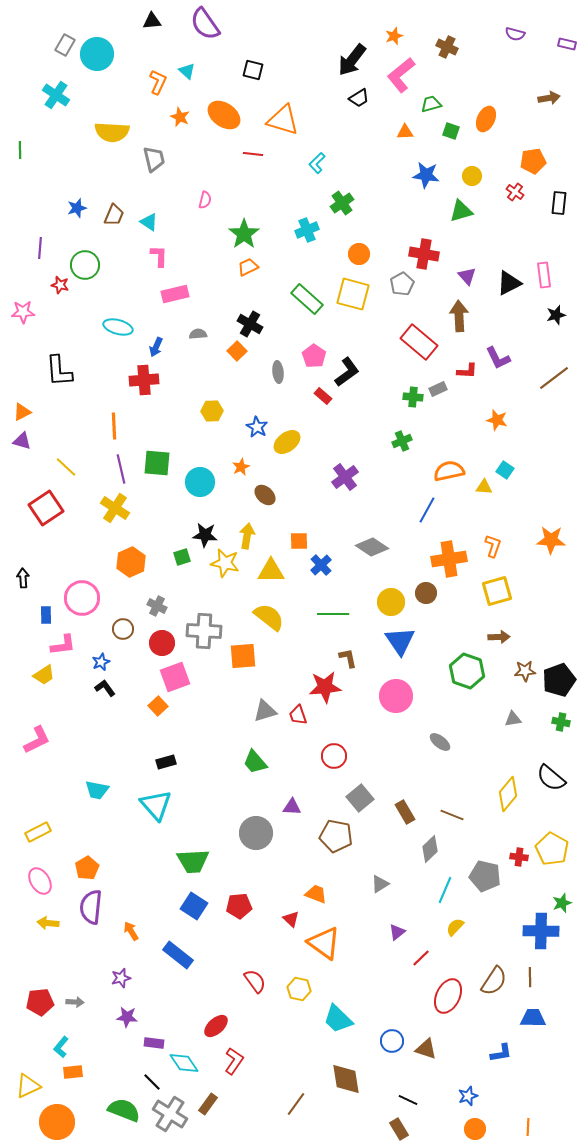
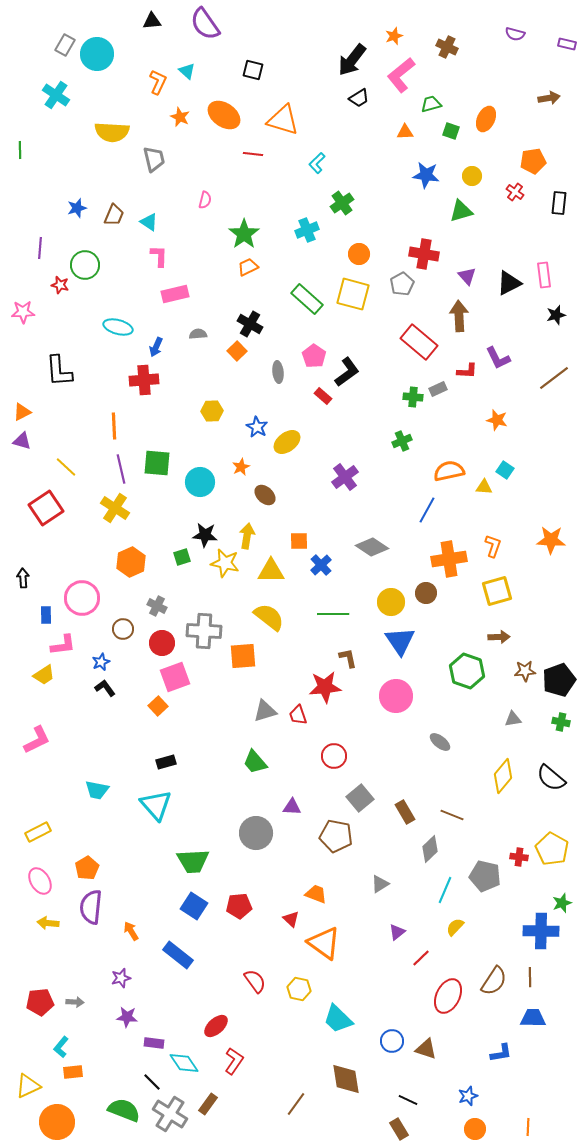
yellow diamond at (508, 794): moved 5 px left, 18 px up
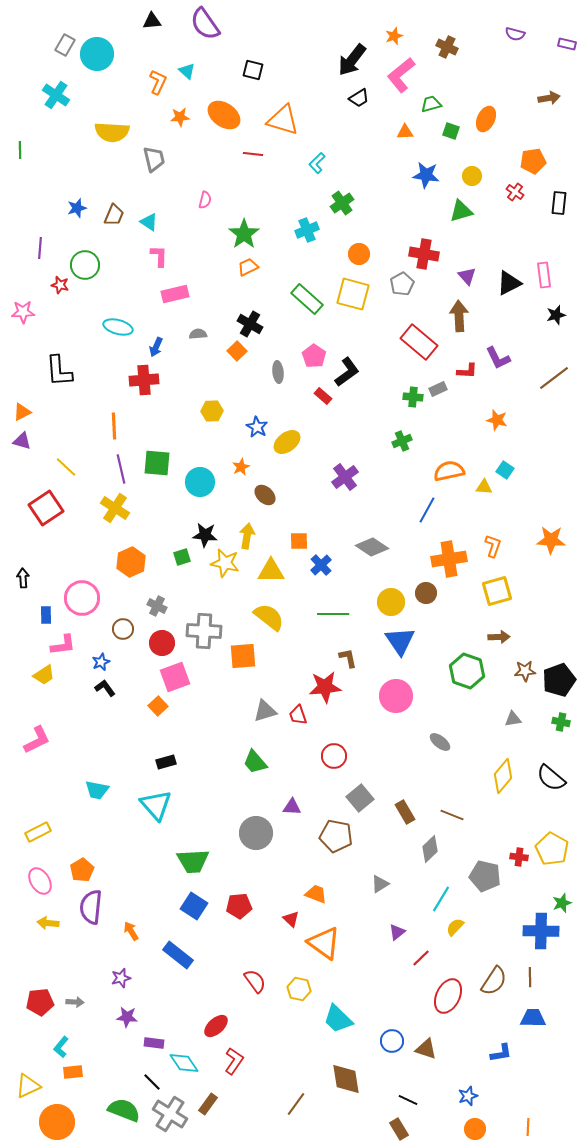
orange star at (180, 117): rotated 30 degrees counterclockwise
orange pentagon at (87, 868): moved 5 px left, 2 px down
cyan line at (445, 890): moved 4 px left, 9 px down; rotated 8 degrees clockwise
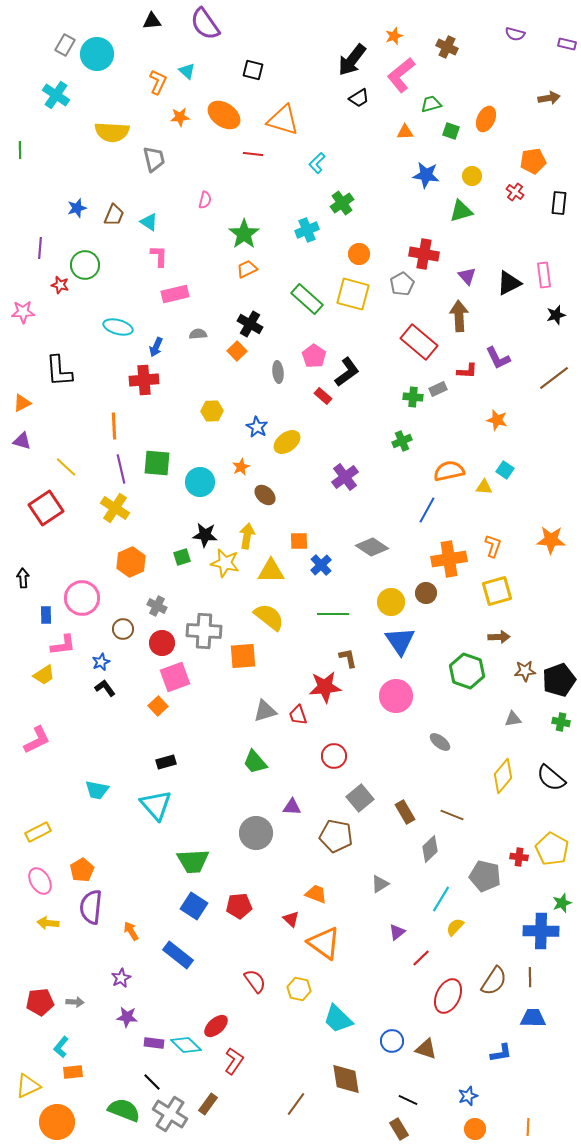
orange trapezoid at (248, 267): moved 1 px left, 2 px down
orange triangle at (22, 412): moved 9 px up
purple star at (121, 978): rotated 12 degrees counterclockwise
cyan diamond at (184, 1063): moved 2 px right, 18 px up; rotated 12 degrees counterclockwise
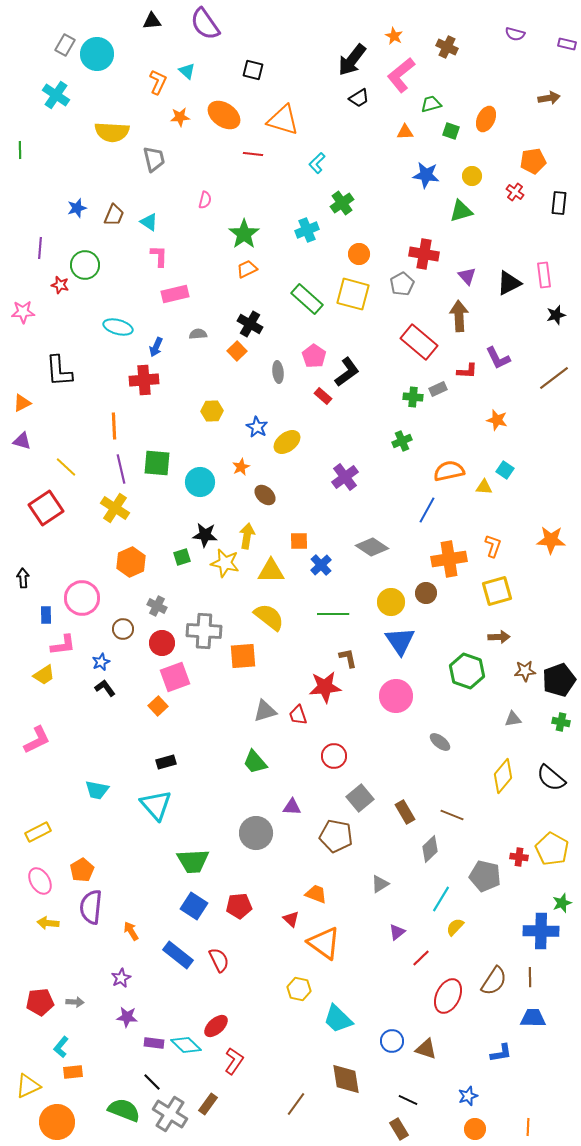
orange star at (394, 36): rotated 24 degrees counterclockwise
red semicircle at (255, 981): moved 36 px left, 21 px up; rotated 10 degrees clockwise
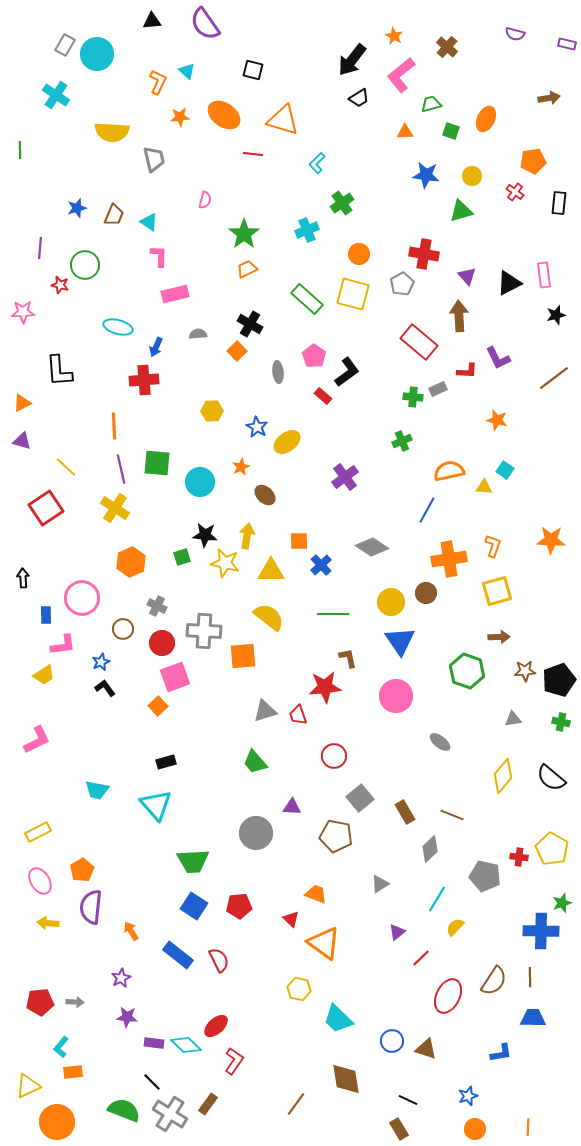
brown cross at (447, 47): rotated 15 degrees clockwise
cyan line at (441, 899): moved 4 px left
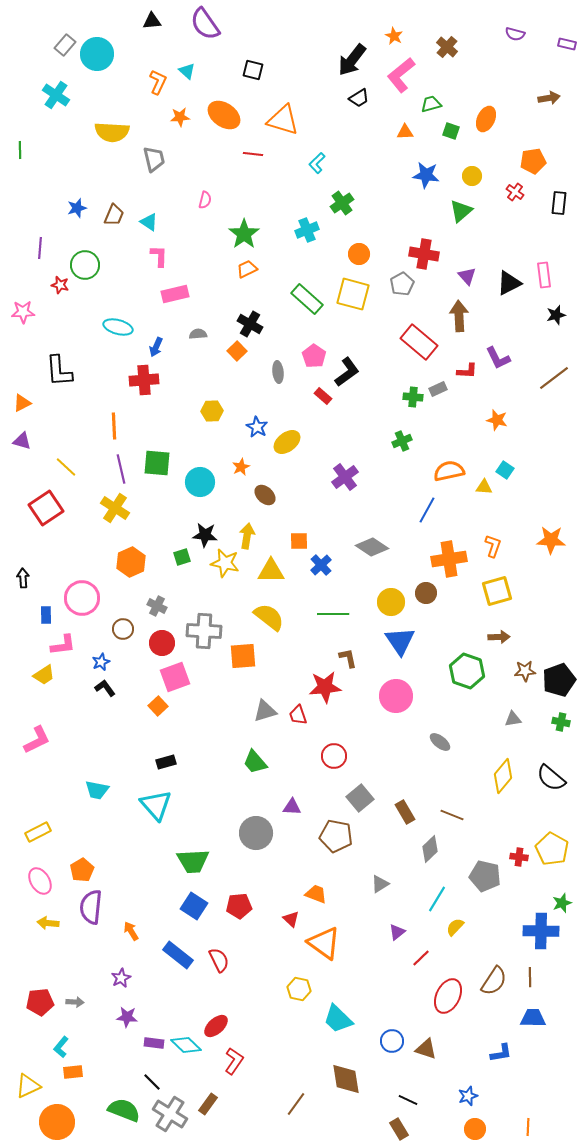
gray rectangle at (65, 45): rotated 10 degrees clockwise
green triangle at (461, 211): rotated 25 degrees counterclockwise
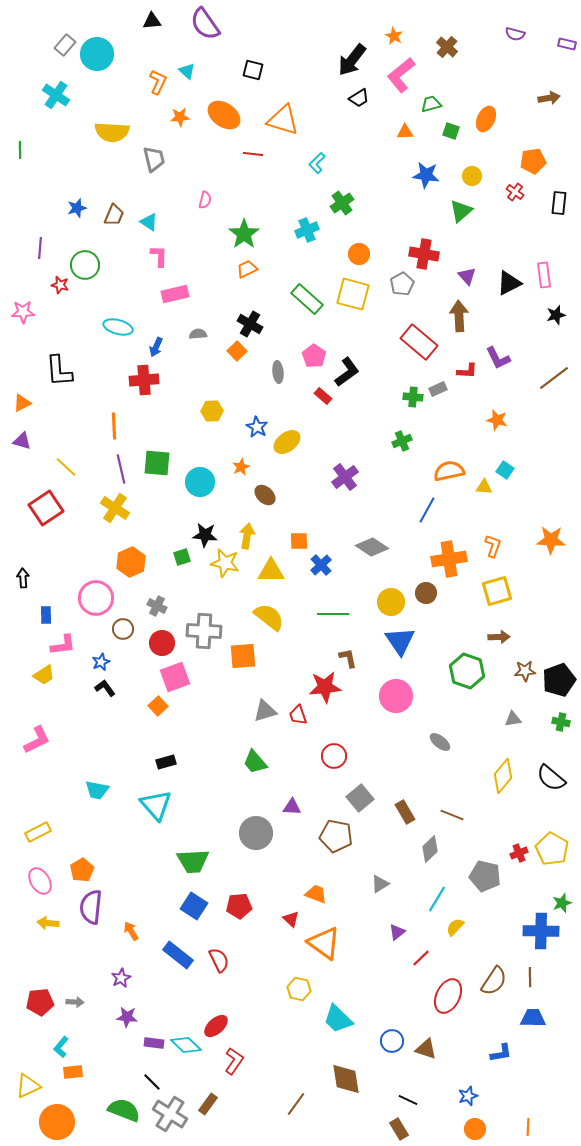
pink circle at (82, 598): moved 14 px right
red cross at (519, 857): moved 4 px up; rotated 30 degrees counterclockwise
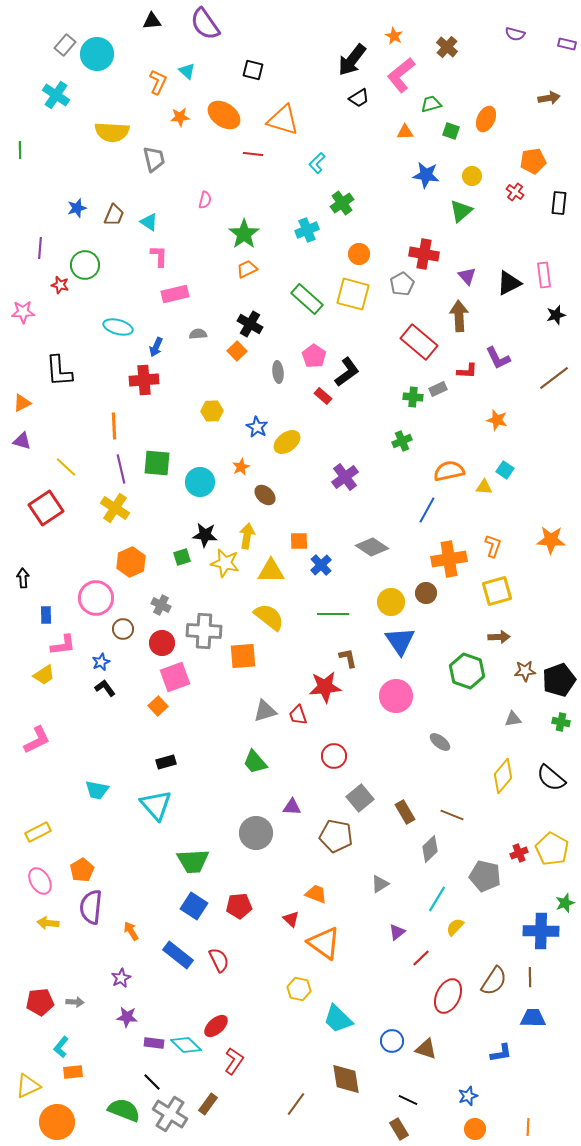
gray cross at (157, 606): moved 4 px right, 1 px up
green star at (562, 903): moved 3 px right
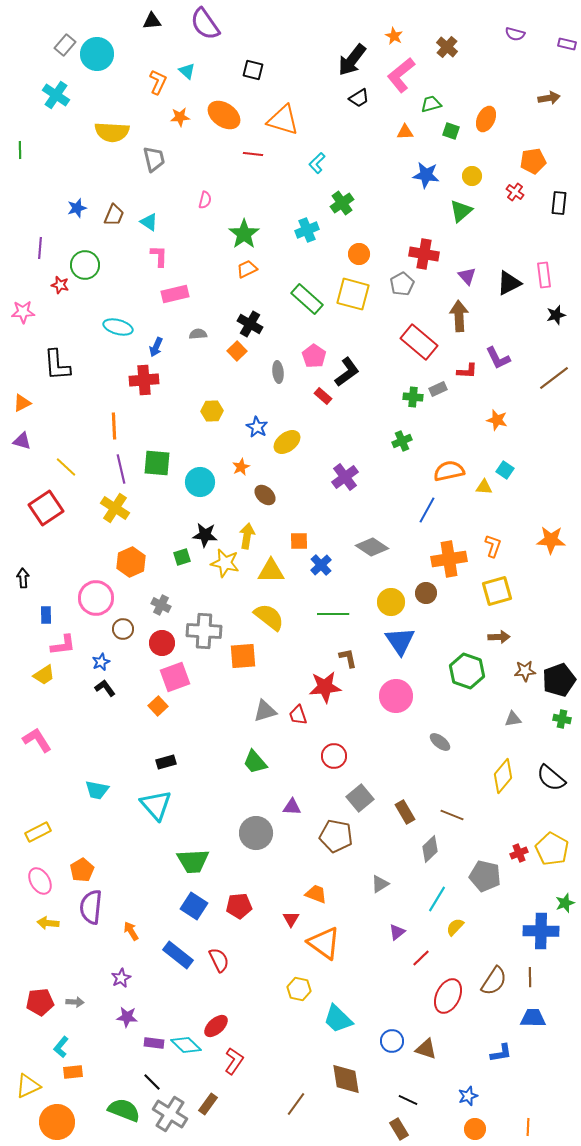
black L-shape at (59, 371): moved 2 px left, 6 px up
green cross at (561, 722): moved 1 px right, 3 px up
pink L-shape at (37, 740): rotated 96 degrees counterclockwise
red triangle at (291, 919): rotated 18 degrees clockwise
